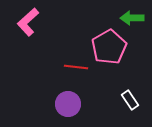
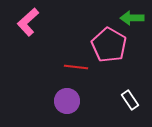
pink pentagon: moved 2 px up; rotated 12 degrees counterclockwise
purple circle: moved 1 px left, 3 px up
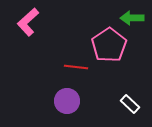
pink pentagon: rotated 8 degrees clockwise
white rectangle: moved 4 px down; rotated 12 degrees counterclockwise
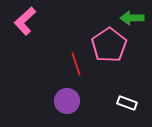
pink L-shape: moved 3 px left, 1 px up
red line: moved 3 px up; rotated 65 degrees clockwise
white rectangle: moved 3 px left, 1 px up; rotated 24 degrees counterclockwise
